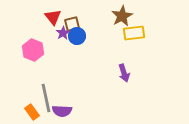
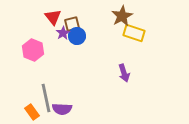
yellow rectangle: rotated 25 degrees clockwise
purple semicircle: moved 2 px up
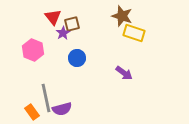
brown star: rotated 25 degrees counterclockwise
blue circle: moved 22 px down
purple arrow: rotated 36 degrees counterclockwise
purple semicircle: rotated 18 degrees counterclockwise
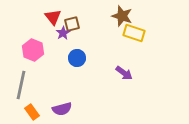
gray line: moved 25 px left, 13 px up; rotated 24 degrees clockwise
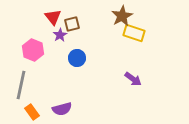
brown star: rotated 25 degrees clockwise
purple star: moved 3 px left, 2 px down
purple arrow: moved 9 px right, 6 px down
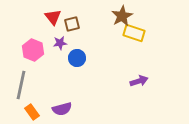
purple star: moved 8 px down; rotated 24 degrees clockwise
purple arrow: moved 6 px right, 2 px down; rotated 54 degrees counterclockwise
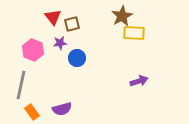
yellow rectangle: rotated 15 degrees counterclockwise
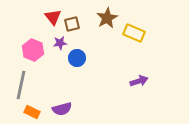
brown star: moved 15 px left, 2 px down
yellow rectangle: rotated 20 degrees clockwise
orange rectangle: rotated 28 degrees counterclockwise
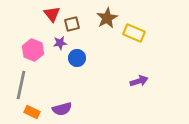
red triangle: moved 1 px left, 3 px up
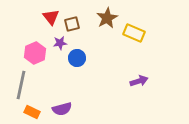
red triangle: moved 1 px left, 3 px down
pink hexagon: moved 2 px right, 3 px down; rotated 15 degrees clockwise
